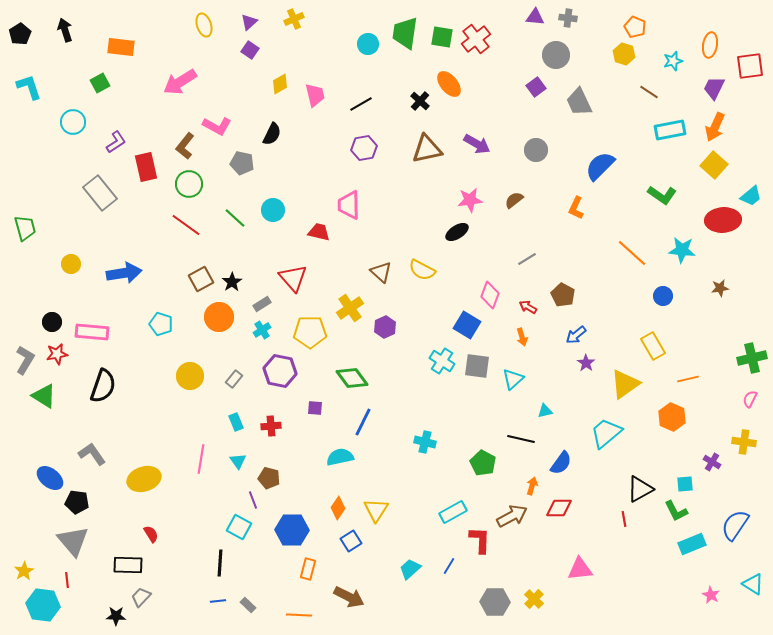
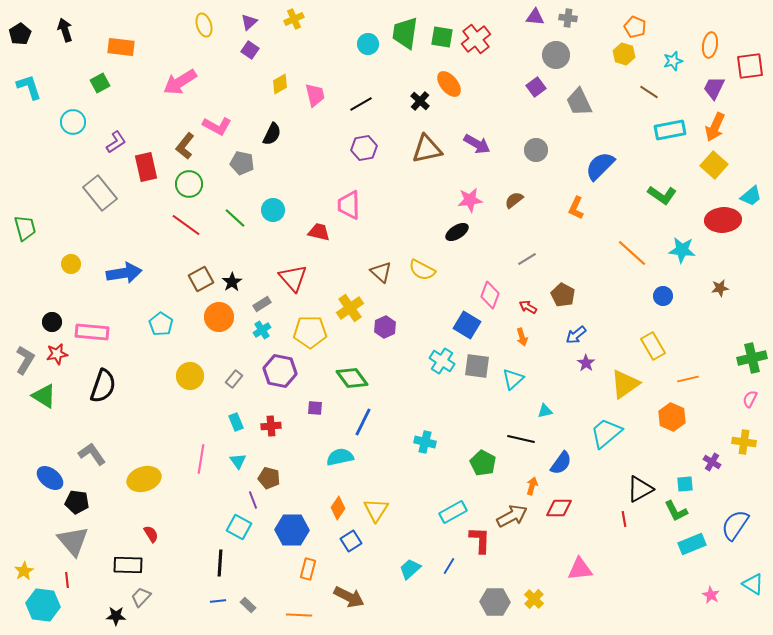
cyan pentagon at (161, 324): rotated 15 degrees clockwise
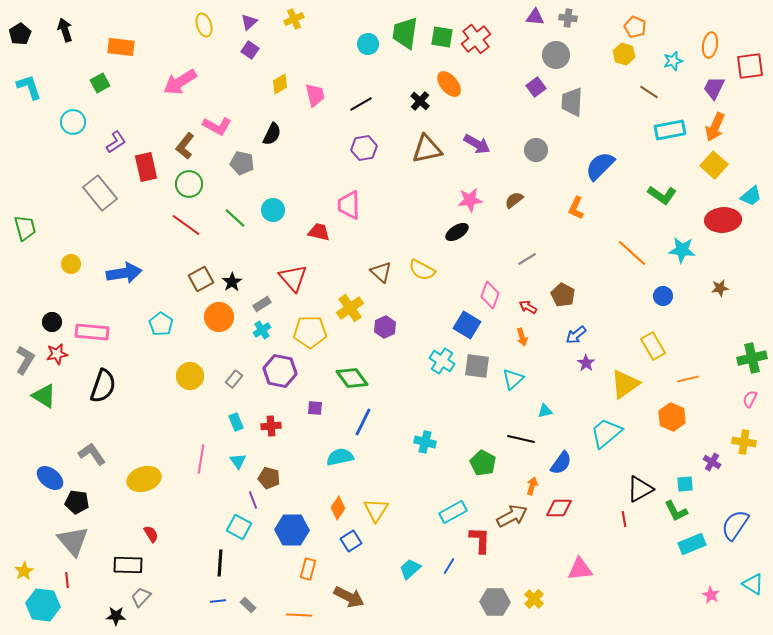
gray trapezoid at (579, 102): moved 7 px left; rotated 28 degrees clockwise
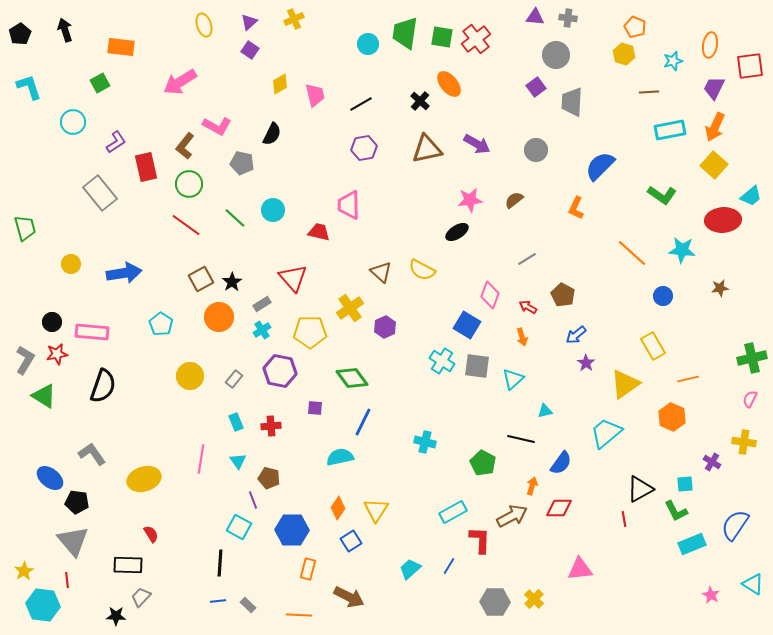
brown line at (649, 92): rotated 36 degrees counterclockwise
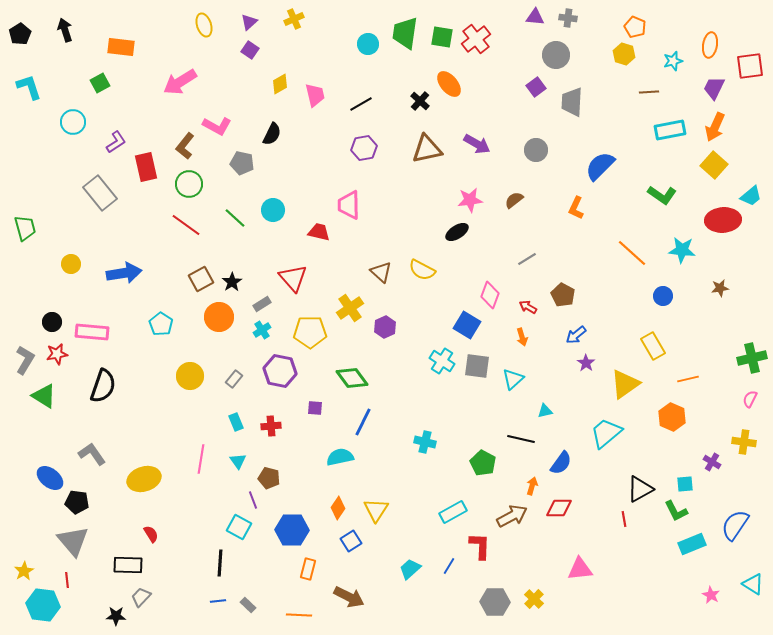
red L-shape at (480, 540): moved 6 px down
